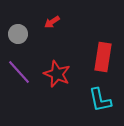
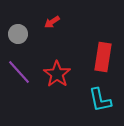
red star: rotated 12 degrees clockwise
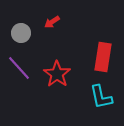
gray circle: moved 3 px right, 1 px up
purple line: moved 4 px up
cyan L-shape: moved 1 px right, 3 px up
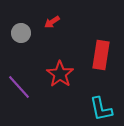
red rectangle: moved 2 px left, 2 px up
purple line: moved 19 px down
red star: moved 3 px right
cyan L-shape: moved 12 px down
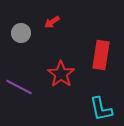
red star: moved 1 px right
purple line: rotated 20 degrees counterclockwise
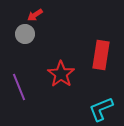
red arrow: moved 17 px left, 7 px up
gray circle: moved 4 px right, 1 px down
purple line: rotated 40 degrees clockwise
cyan L-shape: rotated 80 degrees clockwise
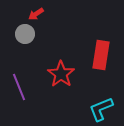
red arrow: moved 1 px right, 1 px up
